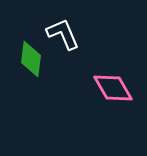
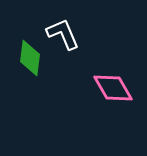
green diamond: moved 1 px left, 1 px up
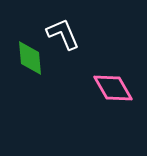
green diamond: rotated 12 degrees counterclockwise
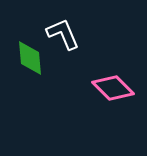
pink diamond: rotated 15 degrees counterclockwise
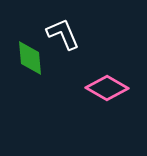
pink diamond: moved 6 px left; rotated 15 degrees counterclockwise
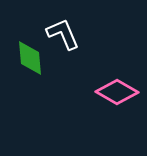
pink diamond: moved 10 px right, 4 px down
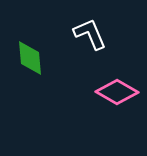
white L-shape: moved 27 px right
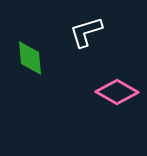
white L-shape: moved 4 px left, 2 px up; rotated 84 degrees counterclockwise
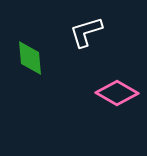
pink diamond: moved 1 px down
